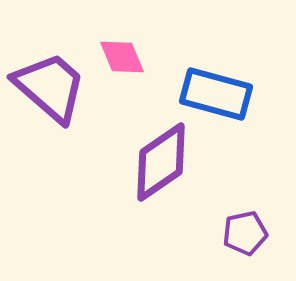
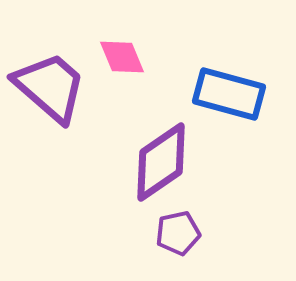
blue rectangle: moved 13 px right
purple pentagon: moved 67 px left
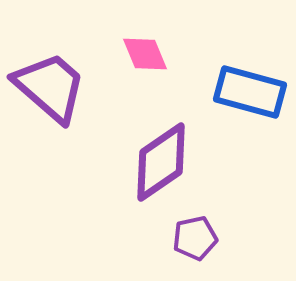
pink diamond: moved 23 px right, 3 px up
blue rectangle: moved 21 px right, 2 px up
purple pentagon: moved 17 px right, 5 px down
